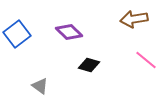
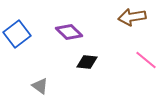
brown arrow: moved 2 px left, 2 px up
black diamond: moved 2 px left, 3 px up; rotated 10 degrees counterclockwise
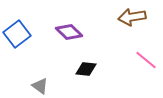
black diamond: moved 1 px left, 7 px down
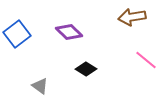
black diamond: rotated 25 degrees clockwise
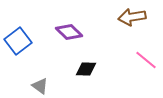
blue square: moved 1 px right, 7 px down
black diamond: rotated 30 degrees counterclockwise
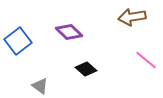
black diamond: rotated 40 degrees clockwise
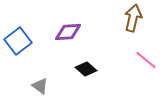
brown arrow: moved 1 px right, 1 px down; rotated 112 degrees clockwise
purple diamond: moved 1 px left; rotated 48 degrees counterclockwise
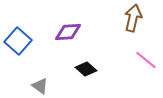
blue square: rotated 12 degrees counterclockwise
